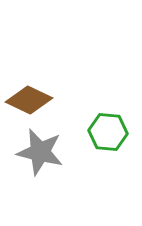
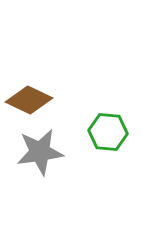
gray star: rotated 21 degrees counterclockwise
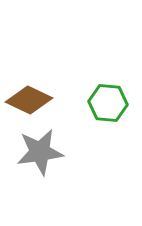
green hexagon: moved 29 px up
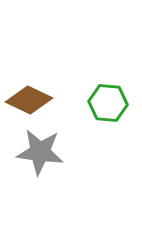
gray star: rotated 15 degrees clockwise
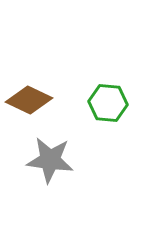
gray star: moved 10 px right, 8 px down
